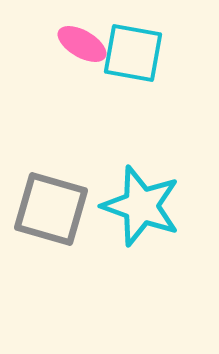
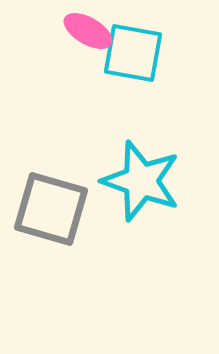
pink ellipse: moved 6 px right, 13 px up
cyan star: moved 25 px up
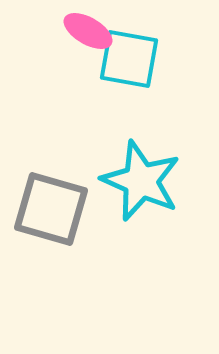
cyan square: moved 4 px left, 6 px down
cyan star: rotated 4 degrees clockwise
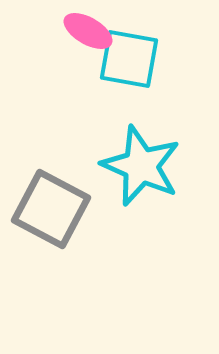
cyan star: moved 15 px up
gray square: rotated 12 degrees clockwise
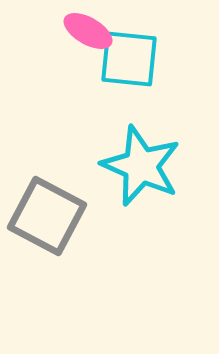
cyan square: rotated 4 degrees counterclockwise
gray square: moved 4 px left, 7 px down
